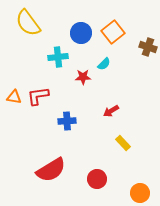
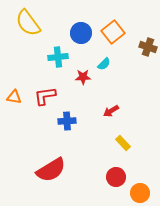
red L-shape: moved 7 px right
red circle: moved 19 px right, 2 px up
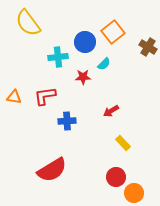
blue circle: moved 4 px right, 9 px down
brown cross: rotated 12 degrees clockwise
red semicircle: moved 1 px right
orange circle: moved 6 px left
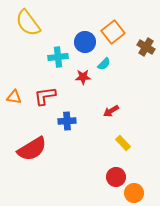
brown cross: moved 2 px left
red semicircle: moved 20 px left, 21 px up
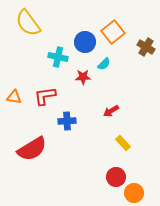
cyan cross: rotated 18 degrees clockwise
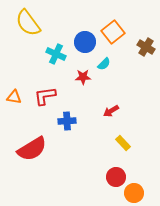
cyan cross: moved 2 px left, 3 px up; rotated 12 degrees clockwise
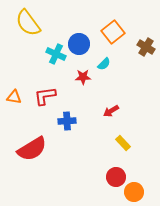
blue circle: moved 6 px left, 2 px down
orange circle: moved 1 px up
